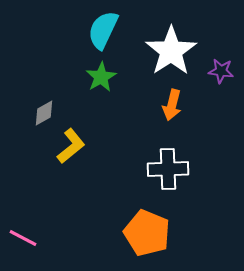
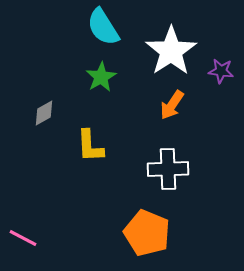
cyan semicircle: moved 3 px up; rotated 57 degrees counterclockwise
orange arrow: rotated 20 degrees clockwise
yellow L-shape: moved 19 px right; rotated 126 degrees clockwise
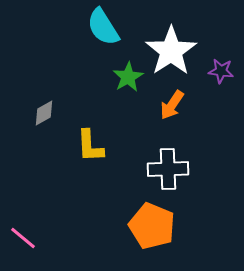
green star: moved 27 px right
orange pentagon: moved 5 px right, 7 px up
pink line: rotated 12 degrees clockwise
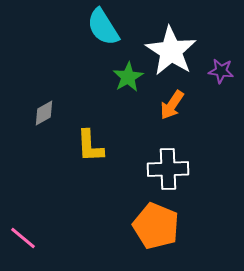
white star: rotated 6 degrees counterclockwise
orange pentagon: moved 4 px right
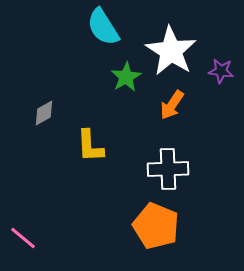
green star: moved 2 px left
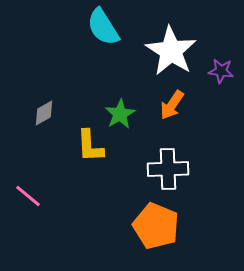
green star: moved 6 px left, 37 px down
pink line: moved 5 px right, 42 px up
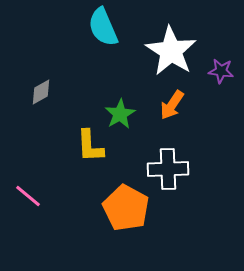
cyan semicircle: rotated 9 degrees clockwise
gray diamond: moved 3 px left, 21 px up
orange pentagon: moved 30 px left, 18 px up; rotated 6 degrees clockwise
